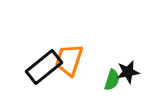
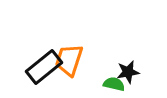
green semicircle: moved 2 px right, 4 px down; rotated 95 degrees counterclockwise
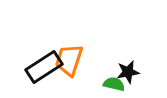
black rectangle: rotated 6 degrees clockwise
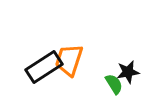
green semicircle: rotated 45 degrees clockwise
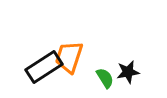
orange trapezoid: moved 3 px up
green semicircle: moved 9 px left, 6 px up
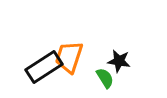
black star: moved 9 px left, 11 px up; rotated 20 degrees clockwise
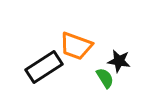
orange trapezoid: moved 7 px right, 11 px up; rotated 88 degrees counterclockwise
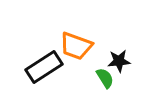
black star: rotated 15 degrees counterclockwise
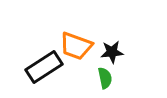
black star: moved 7 px left, 9 px up
green semicircle: rotated 20 degrees clockwise
